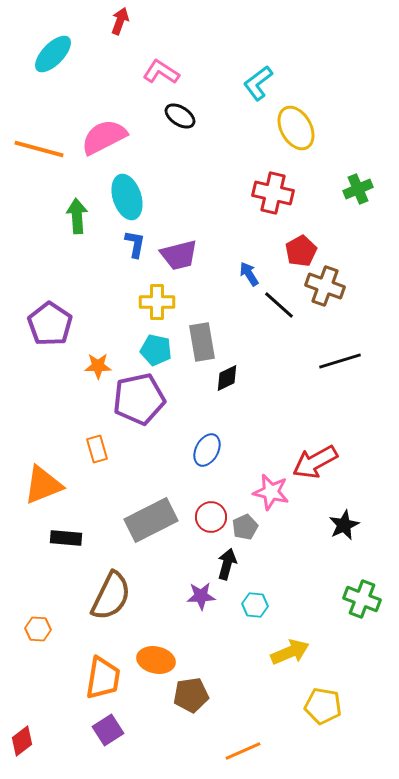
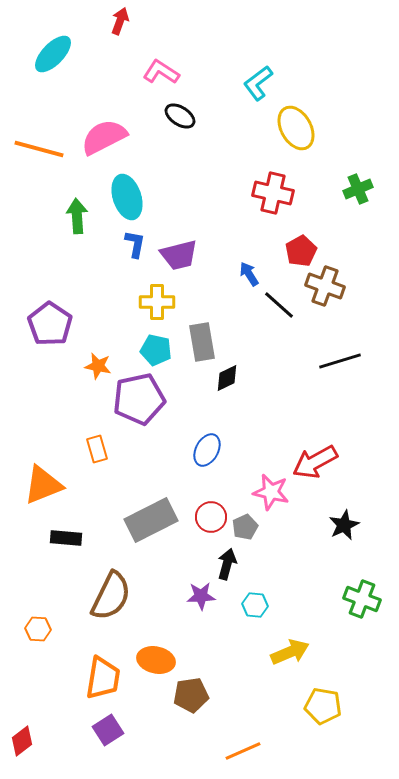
orange star at (98, 366): rotated 12 degrees clockwise
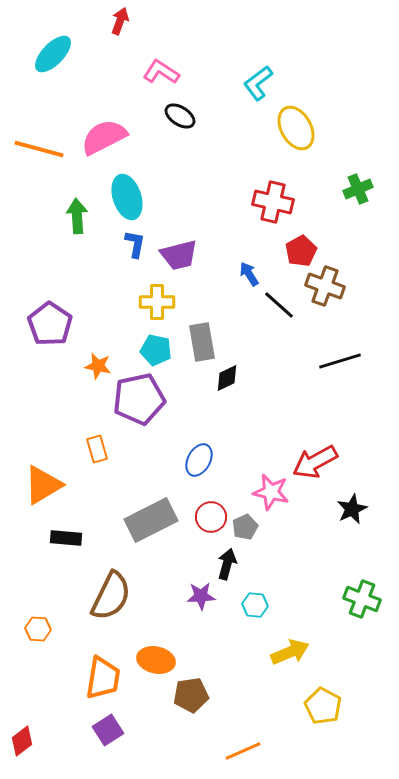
red cross at (273, 193): moved 9 px down
blue ellipse at (207, 450): moved 8 px left, 10 px down
orange triangle at (43, 485): rotated 9 degrees counterclockwise
black star at (344, 525): moved 8 px right, 16 px up
yellow pentagon at (323, 706): rotated 18 degrees clockwise
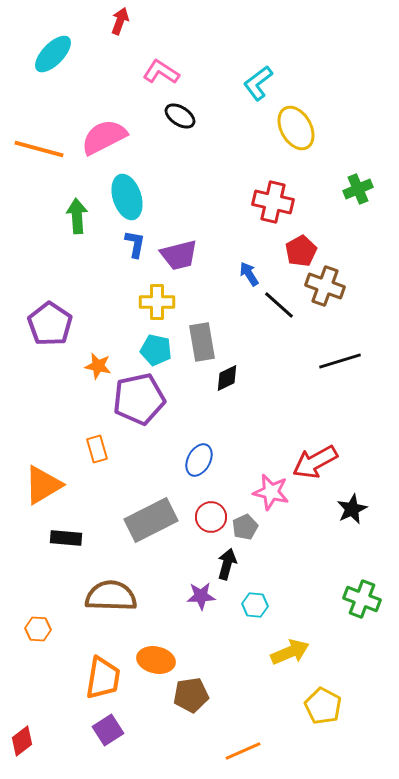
brown semicircle at (111, 596): rotated 114 degrees counterclockwise
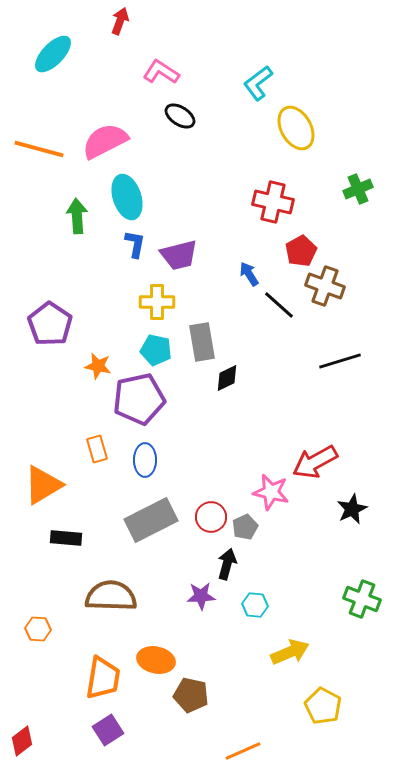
pink semicircle at (104, 137): moved 1 px right, 4 px down
blue ellipse at (199, 460): moved 54 px left; rotated 28 degrees counterclockwise
brown pentagon at (191, 695): rotated 20 degrees clockwise
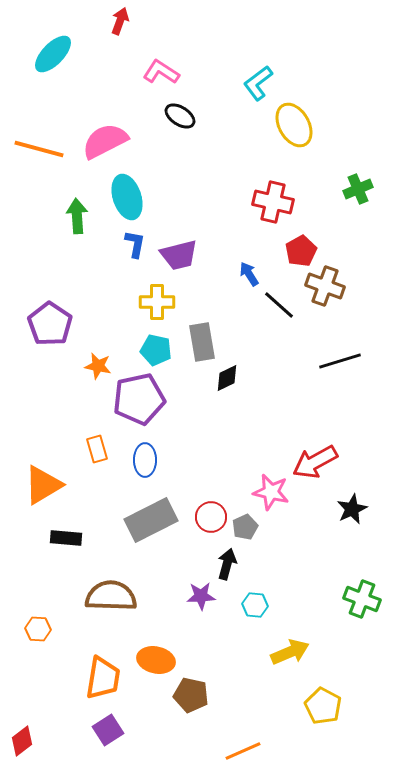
yellow ellipse at (296, 128): moved 2 px left, 3 px up
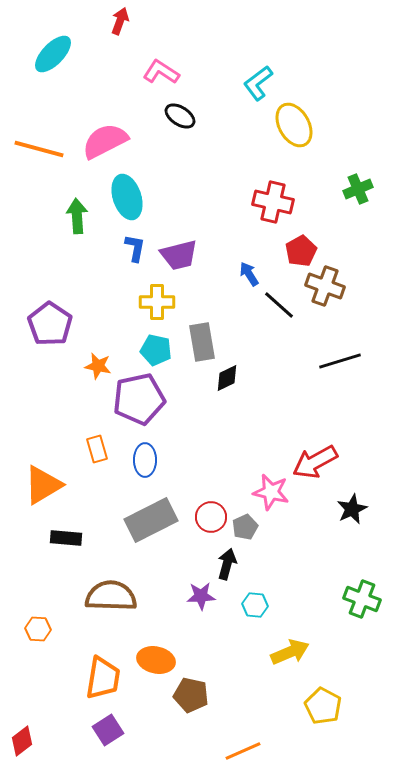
blue L-shape at (135, 244): moved 4 px down
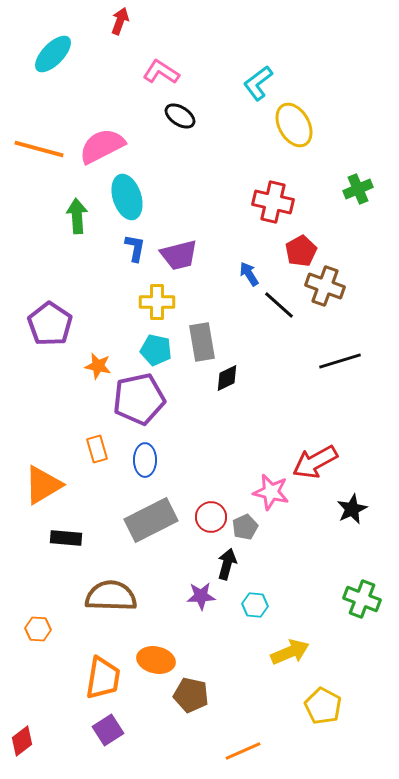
pink semicircle at (105, 141): moved 3 px left, 5 px down
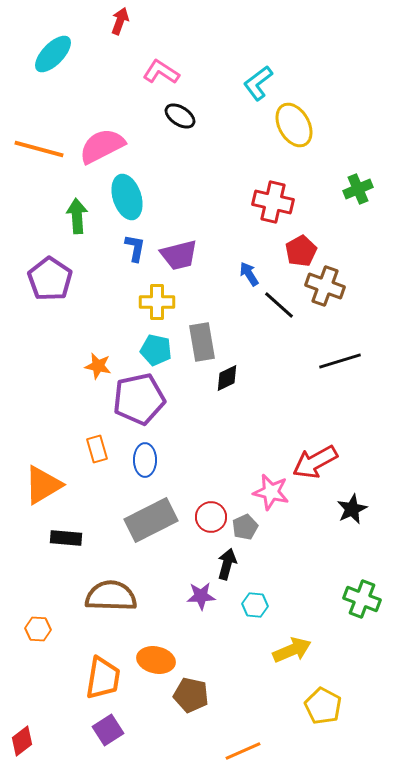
purple pentagon at (50, 324): moved 45 px up
yellow arrow at (290, 652): moved 2 px right, 2 px up
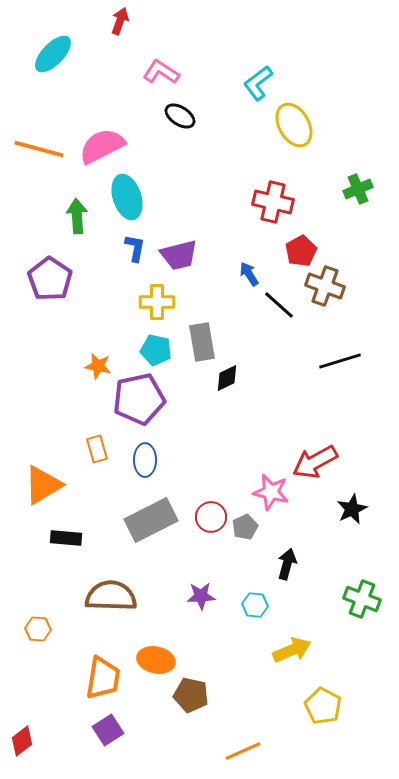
black arrow at (227, 564): moved 60 px right
